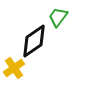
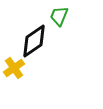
green trapezoid: moved 1 px right, 1 px up; rotated 15 degrees counterclockwise
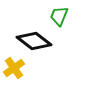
black diamond: rotated 72 degrees clockwise
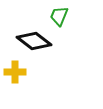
yellow cross: moved 1 px right, 4 px down; rotated 35 degrees clockwise
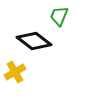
yellow cross: rotated 30 degrees counterclockwise
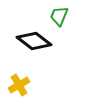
yellow cross: moved 4 px right, 13 px down
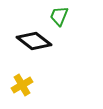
yellow cross: moved 3 px right
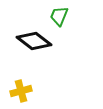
yellow cross: moved 1 px left, 6 px down; rotated 15 degrees clockwise
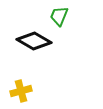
black diamond: rotated 8 degrees counterclockwise
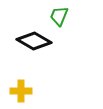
yellow cross: rotated 15 degrees clockwise
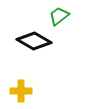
green trapezoid: rotated 30 degrees clockwise
